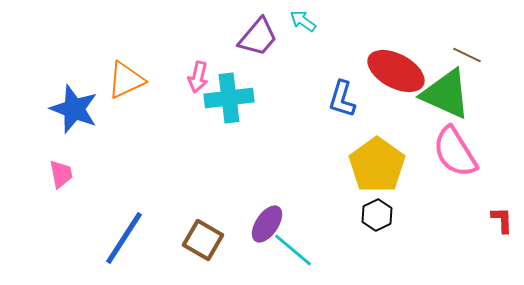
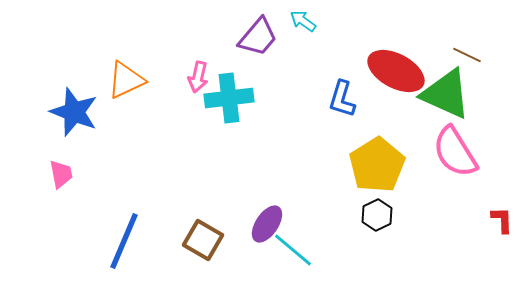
blue star: moved 3 px down
yellow pentagon: rotated 4 degrees clockwise
blue line: moved 3 px down; rotated 10 degrees counterclockwise
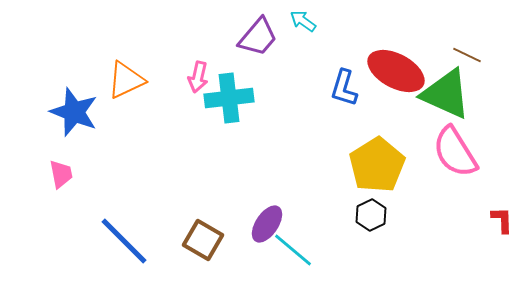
blue L-shape: moved 2 px right, 11 px up
black hexagon: moved 6 px left
blue line: rotated 68 degrees counterclockwise
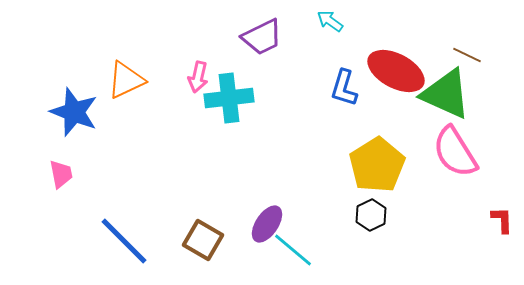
cyan arrow: moved 27 px right
purple trapezoid: moved 4 px right; rotated 24 degrees clockwise
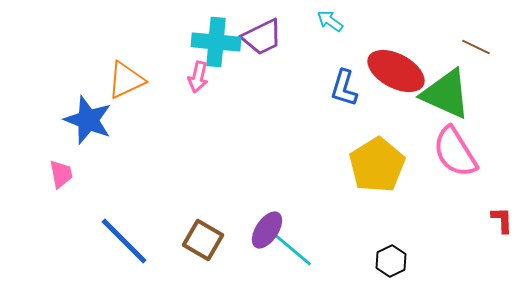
brown line: moved 9 px right, 8 px up
cyan cross: moved 13 px left, 56 px up; rotated 12 degrees clockwise
blue star: moved 14 px right, 8 px down
black hexagon: moved 20 px right, 46 px down
purple ellipse: moved 6 px down
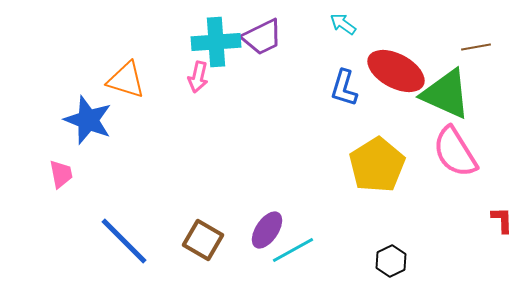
cyan arrow: moved 13 px right, 3 px down
cyan cross: rotated 9 degrees counterclockwise
brown line: rotated 36 degrees counterclockwise
orange triangle: rotated 42 degrees clockwise
cyan line: rotated 69 degrees counterclockwise
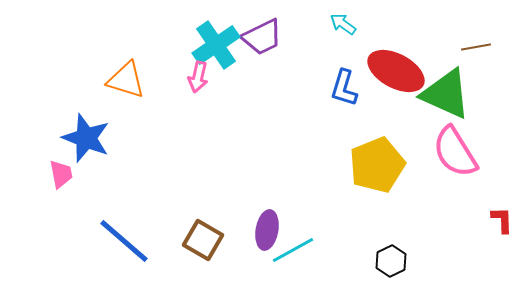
cyan cross: moved 3 px down; rotated 30 degrees counterclockwise
blue star: moved 2 px left, 18 px down
yellow pentagon: rotated 10 degrees clockwise
purple ellipse: rotated 24 degrees counterclockwise
blue line: rotated 4 degrees counterclockwise
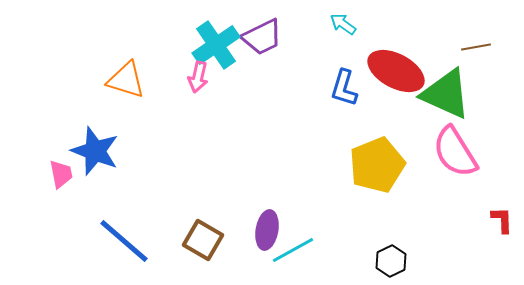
blue star: moved 9 px right, 13 px down
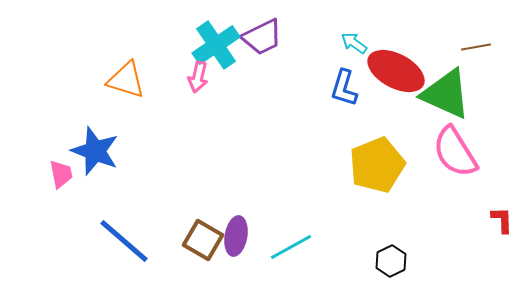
cyan arrow: moved 11 px right, 19 px down
purple ellipse: moved 31 px left, 6 px down
cyan line: moved 2 px left, 3 px up
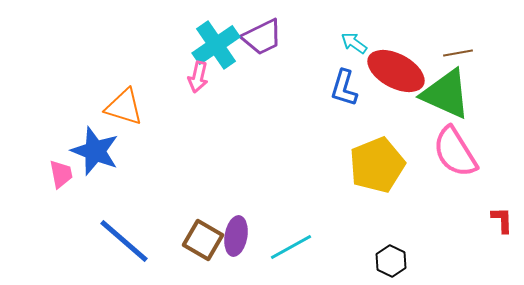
brown line: moved 18 px left, 6 px down
orange triangle: moved 2 px left, 27 px down
black hexagon: rotated 8 degrees counterclockwise
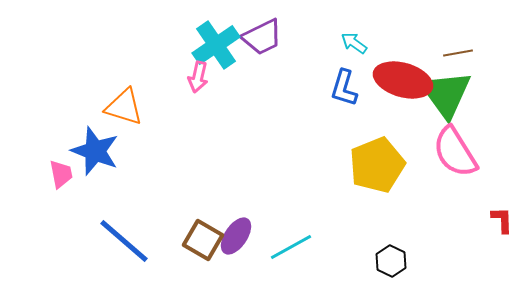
red ellipse: moved 7 px right, 9 px down; rotated 12 degrees counterclockwise
green triangle: rotated 30 degrees clockwise
purple ellipse: rotated 24 degrees clockwise
